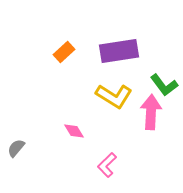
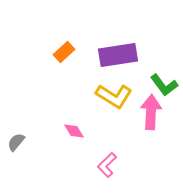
purple rectangle: moved 1 px left, 4 px down
gray semicircle: moved 6 px up
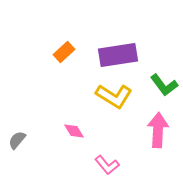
pink arrow: moved 7 px right, 18 px down
gray semicircle: moved 1 px right, 2 px up
pink L-shape: rotated 85 degrees counterclockwise
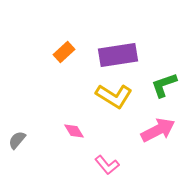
green L-shape: rotated 108 degrees clockwise
pink arrow: rotated 60 degrees clockwise
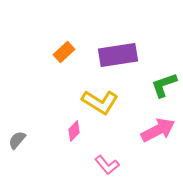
yellow L-shape: moved 14 px left, 6 px down
pink diamond: rotated 75 degrees clockwise
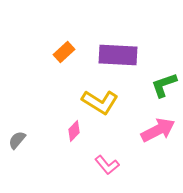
purple rectangle: rotated 12 degrees clockwise
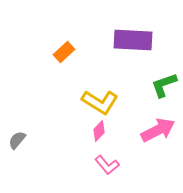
purple rectangle: moved 15 px right, 15 px up
pink diamond: moved 25 px right
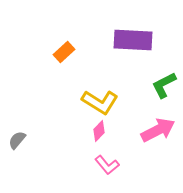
green L-shape: rotated 8 degrees counterclockwise
